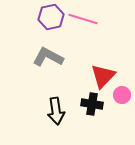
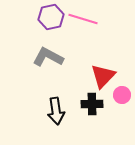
black cross: rotated 10 degrees counterclockwise
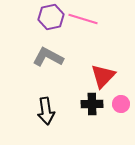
pink circle: moved 1 px left, 9 px down
black arrow: moved 10 px left
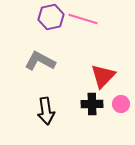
gray L-shape: moved 8 px left, 4 px down
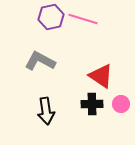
red triangle: moved 2 px left; rotated 40 degrees counterclockwise
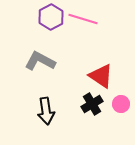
purple hexagon: rotated 15 degrees counterclockwise
black cross: rotated 30 degrees counterclockwise
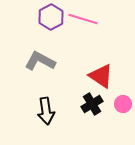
pink circle: moved 2 px right
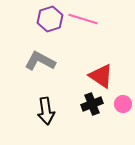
purple hexagon: moved 1 px left, 2 px down; rotated 10 degrees clockwise
black cross: rotated 10 degrees clockwise
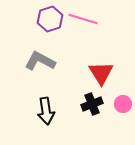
red triangle: moved 3 px up; rotated 24 degrees clockwise
